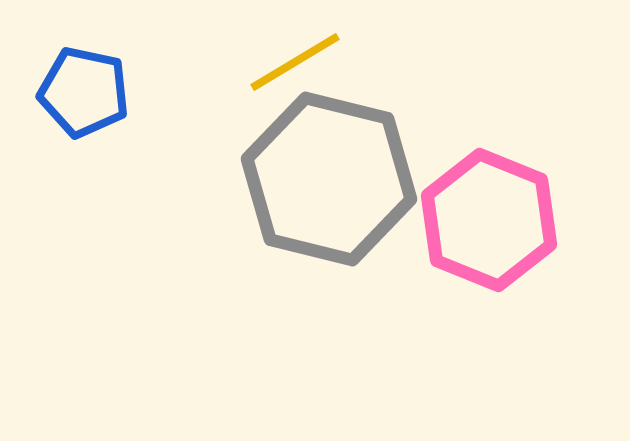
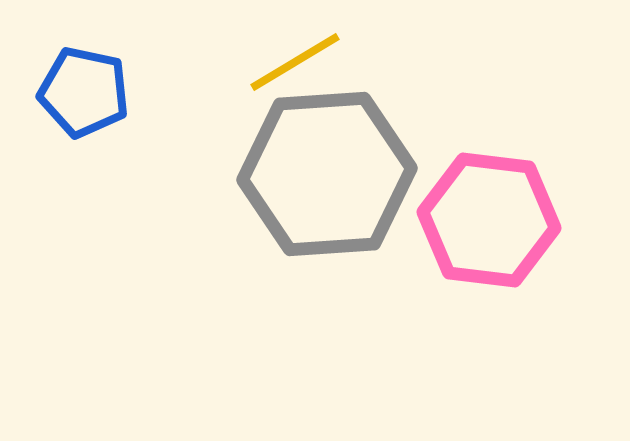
gray hexagon: moved 2 px left, 5 px up; rotated 18 degrees counterclockwise
pink hexagon: rotated 15 degrees counterclockwise
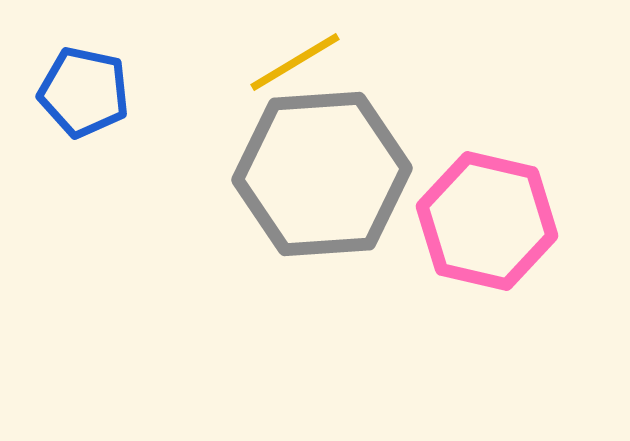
gray hexagon: moved 5 px left
pink hexagon: moved 2 px left, 1 px down; rotated 6 degrees clockwise
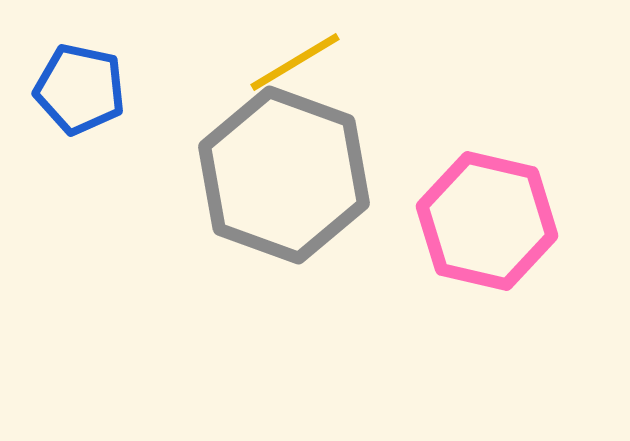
blue pentagon: moved 4 px left, 3 px up
gray hexagon: moved 38 px left, 1 px down; rotated 24 degrees clockwise
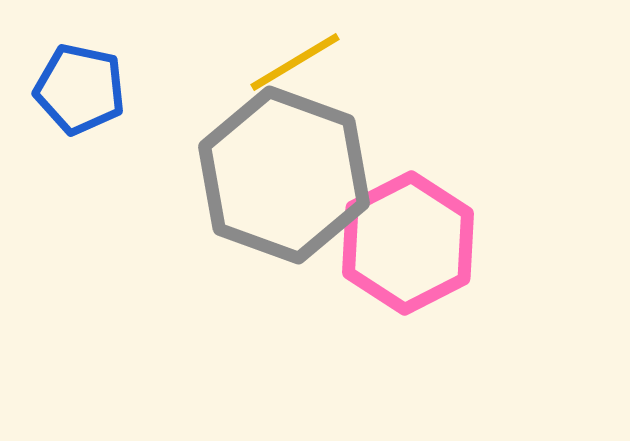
pink hexagon: moved 79 px left, 22 px down; rotated 20 degrees clockwise
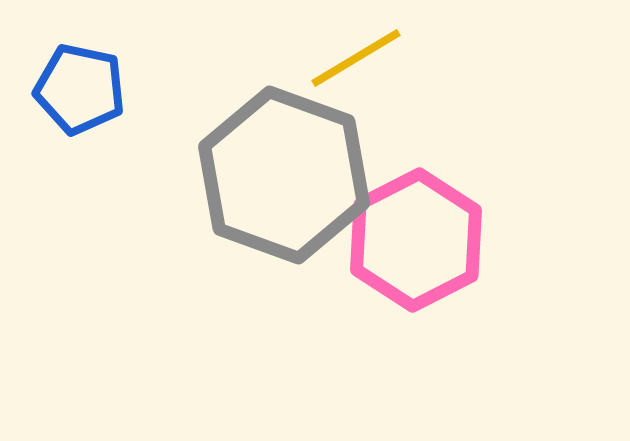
yellow line: moved 61 px right, 4 px up
pink hexagon: moved 8 px right, 3 px up
